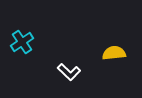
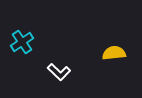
white L-shape: moved 10 px left
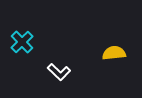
cyan cross: rotated 10 degrees counterclockwise
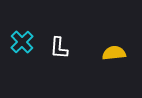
white L-shape: moved 24 px up; rotated 50 degrees clockwise
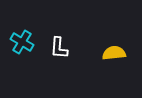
cyan cross: rotated 15 degrees counterclockwise
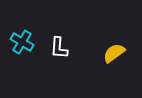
yellow semicircle: rotated 30 degrees counterclockwise
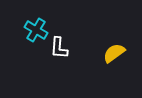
cyan cross: moved 14 px right, 12 px up
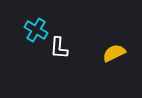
yellow semicircle: rotated 10 degrees clockwise
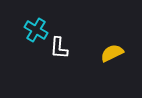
yellow semicircle: moved 2 px left
